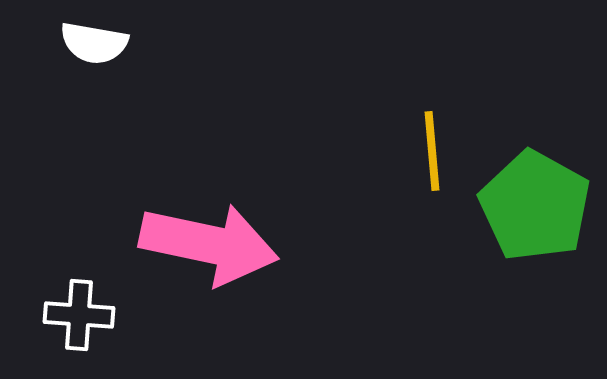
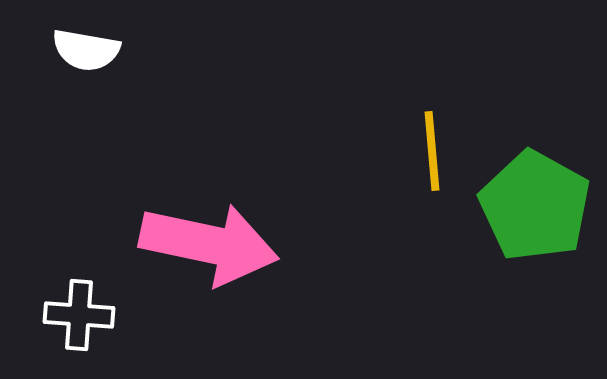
white semicircle: moved 8 px left, 7 px down
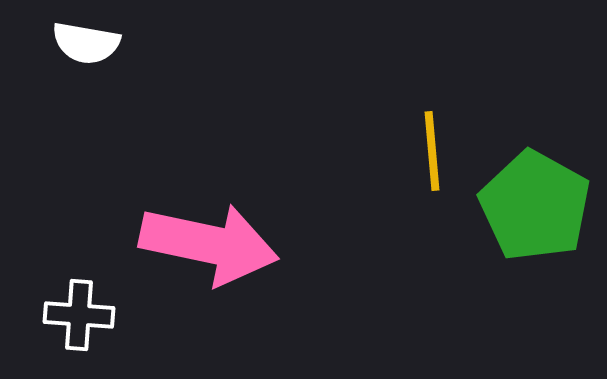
white semicircle: moved 7 px up
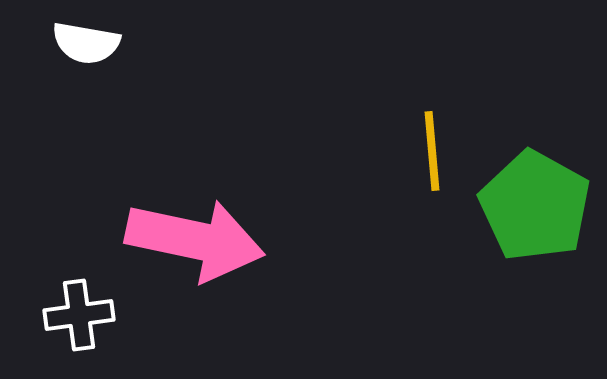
pink arrow: moved 14 px left, 4 px up
white cross: rotated 12 degrees counterclockwise
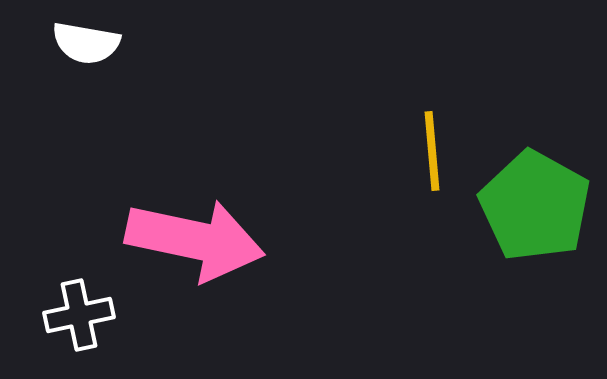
white cross: rotated 4 degrees counterclockwise
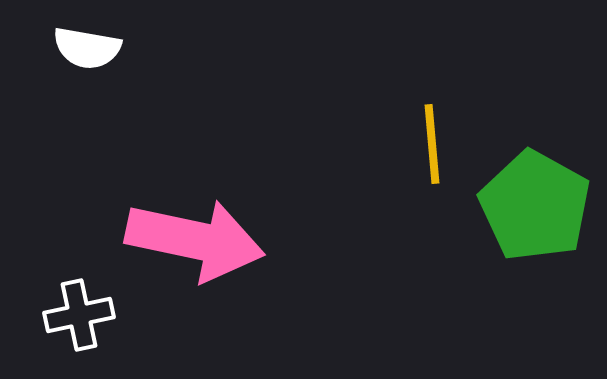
white semicircle: moved 1 px right, 5 px down
yellow line: moved 7 px up
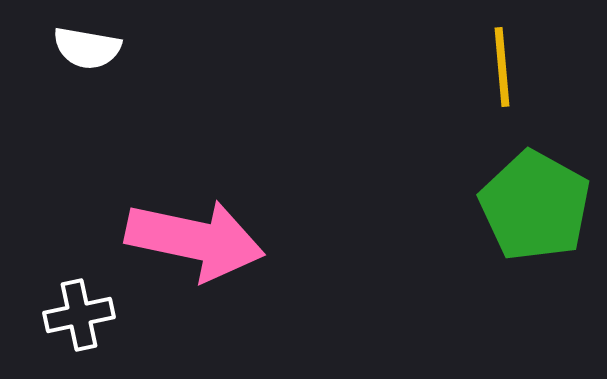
yellow line: moved 70 px right, 77 px up
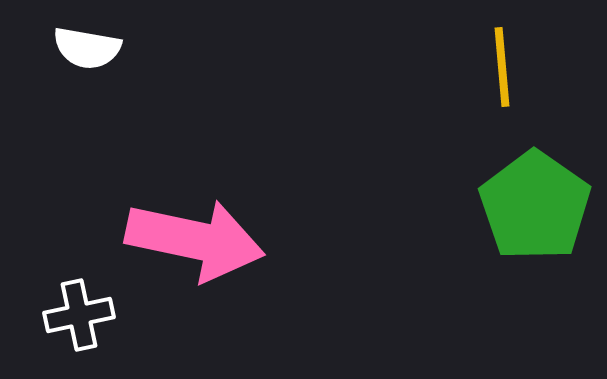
green pentagon: rotated 6 degrees clockwise
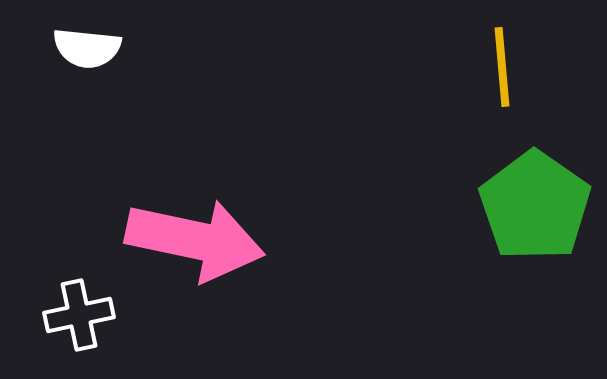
white semicircle: rotated 4 degrees counterclockwise
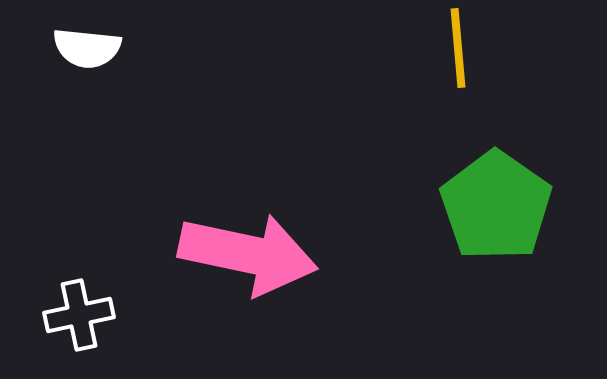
yellow line: moved 44 px left, 19 px up
green pentagon: moved 39 px left
pink arrow: moved 53 px right, 14 px down
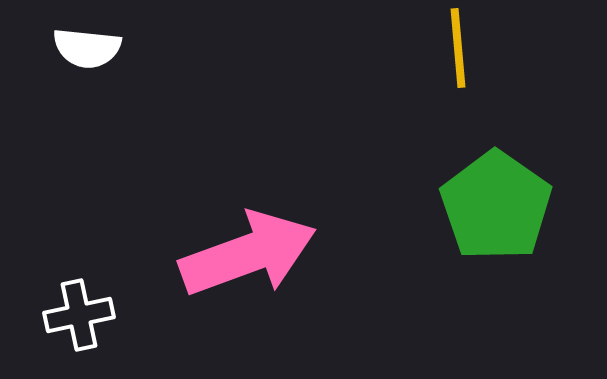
pink arrow: rotated 32 degrees counterclockwise
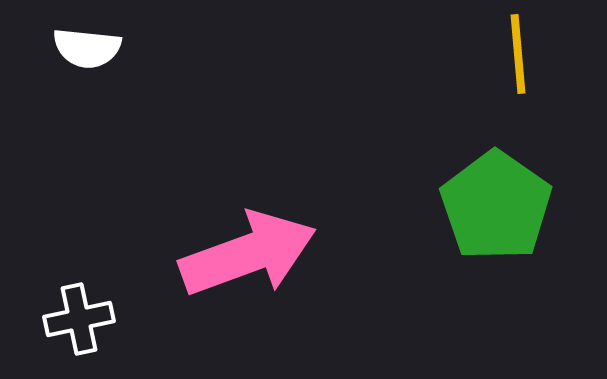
yellow line: moved 60 px right, 6 px down
white cross: moved 4 px down
